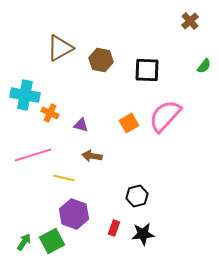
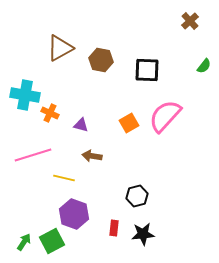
red rectangle: rotated 14 degrees counterclockwise
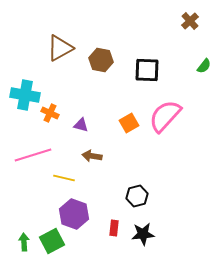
green arrow: rotated 36 degrees counterclockwise
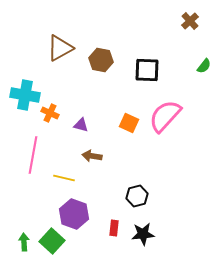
orange square: rotated 36 degrees counterclockwise
pink line: rotated 63 degrees counterclockwise
green square: rotated 20 degrees counterclockwise
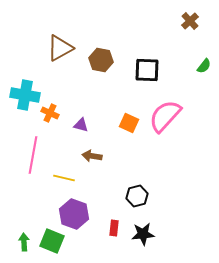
green square: rotated 20 degrees counterclockwise
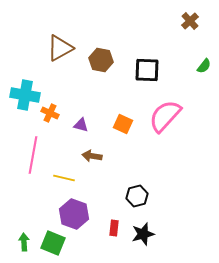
orange square: moved 6 px left, 1 px down
black star: rotated 10 degrees counterclockwise
green square: moved 1 px right, 2 px down
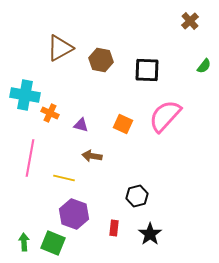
pink line: moved 3 px left, 3 px down
black star: moved 7 px right; rotated 20 degrees counterclockwise
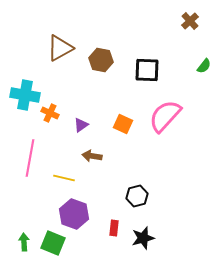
purple triangle: rotated 49 degrees counterclockwise
black star: moved 7 px left, 4 px down; rotated 20 degrees clockwise
